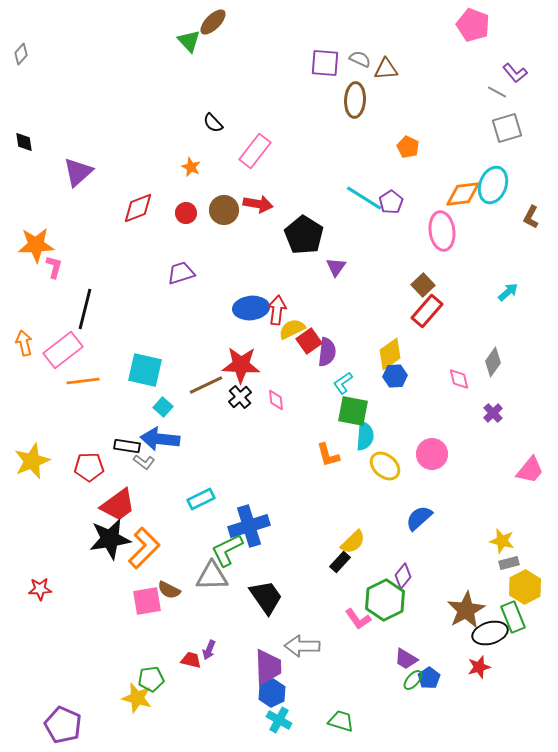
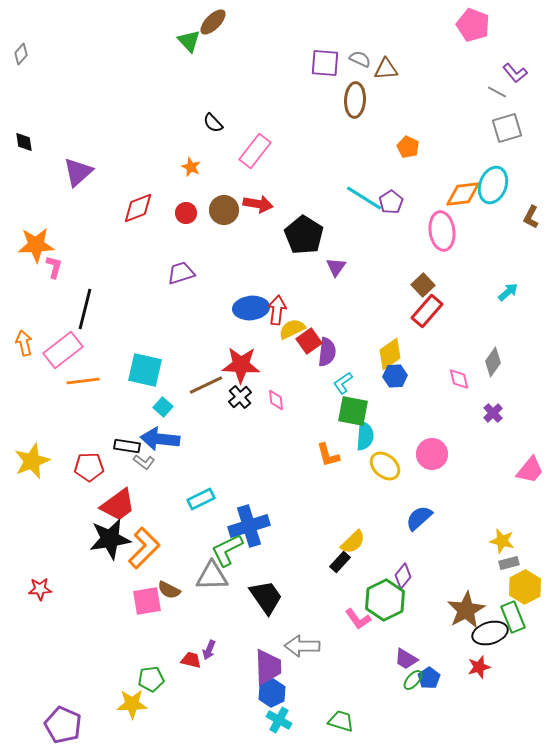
yellow star at (137, 698): moved 5 px left, 6 px down; rotated 16 degrees counterclockwise
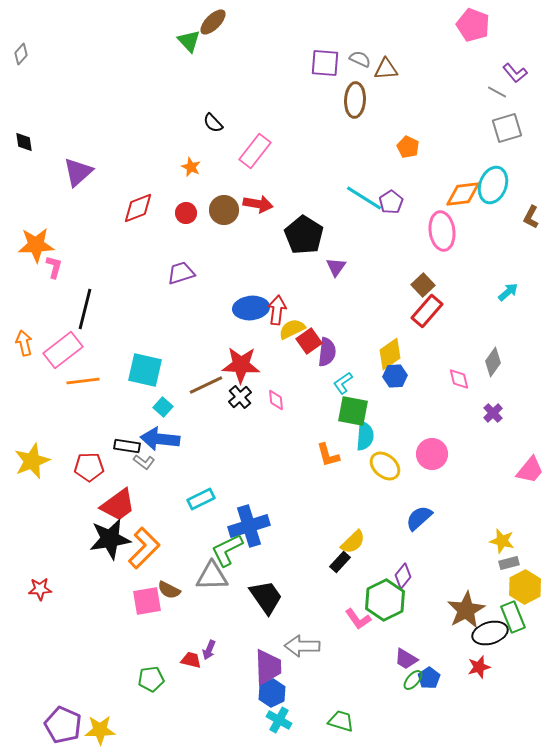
yellow star at (132, 704): moved 32 px left, 26 px down
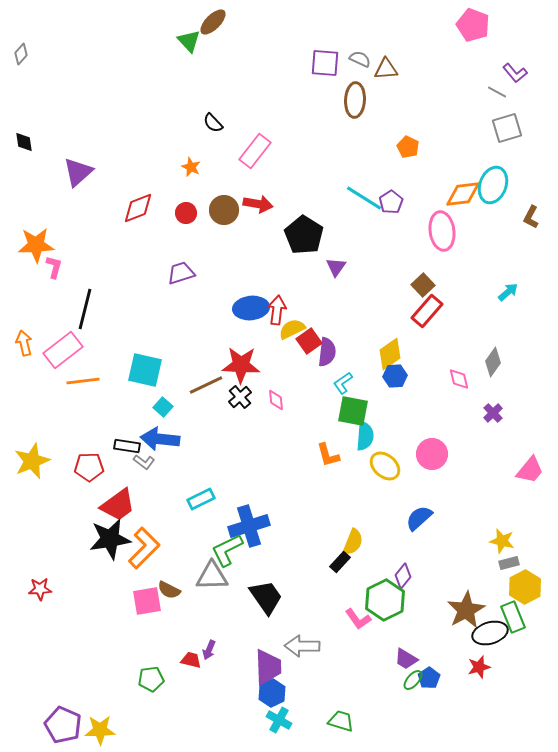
yellow semicircle at (353, 542): rotated 24 degrees counterclockwise
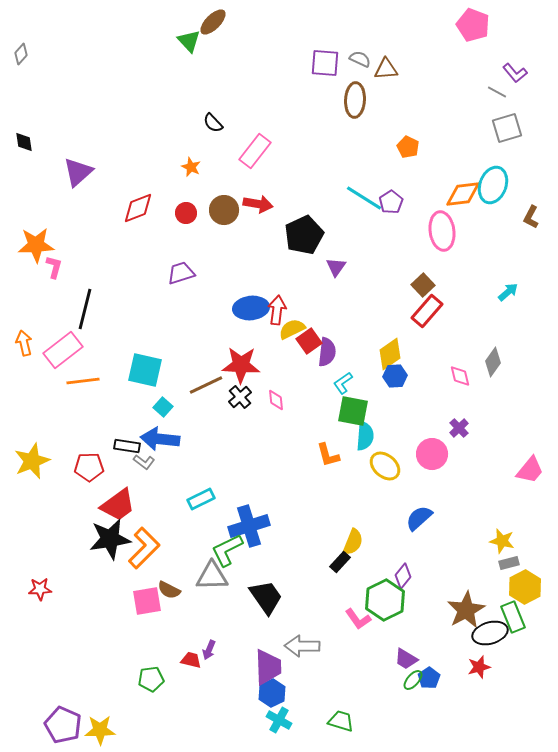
black pentagon at (304, 235): rotated 15 degrees clockwise
pink diamond at (459, 379): moved 1 px right, 3 px up
purple cross at (493, 413): moved 34 px left, 15 px down
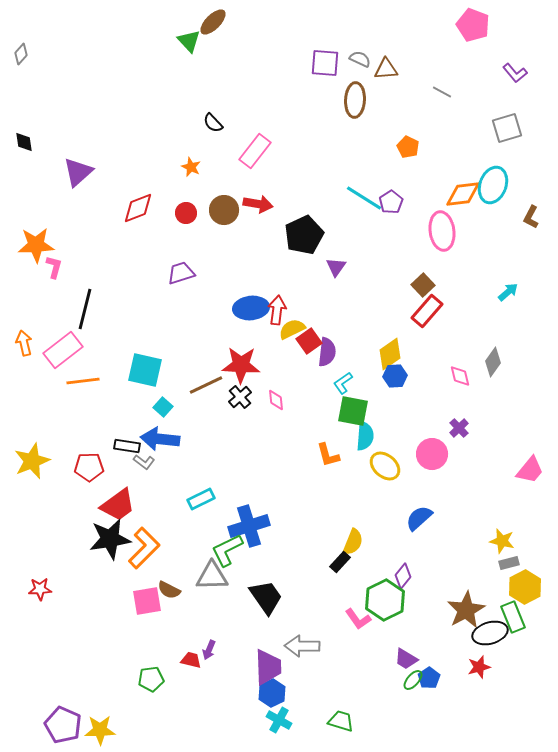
gray line at (497, 92): moved 55 px left
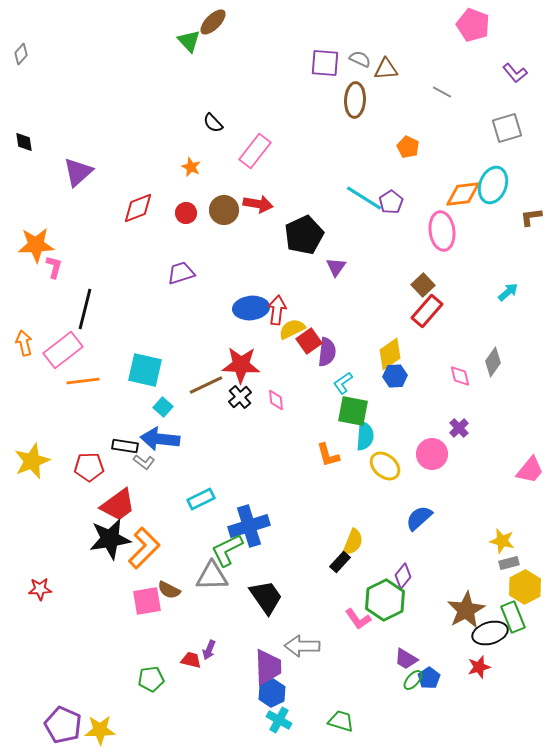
brown L-shape at (531, 217): rotated 55 degrees clockwise
black rectangle at (127, 446): moved 2 px left
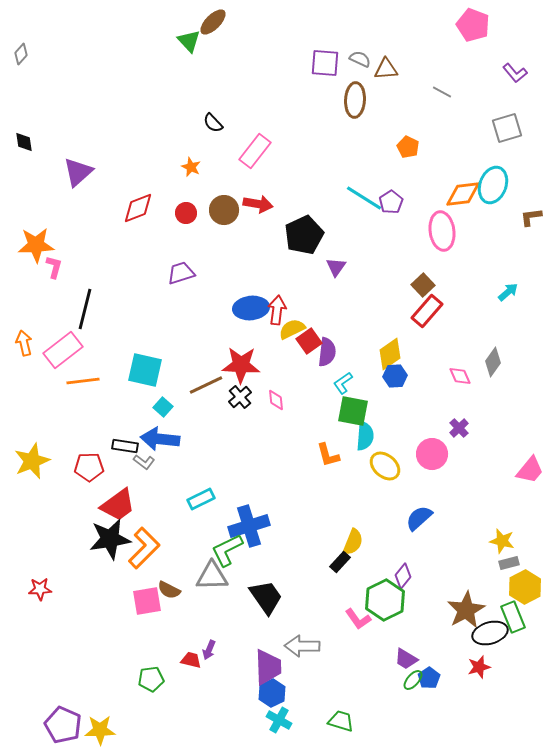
pink diamond at (460, 376): rotated 10 degrees counterclockwise
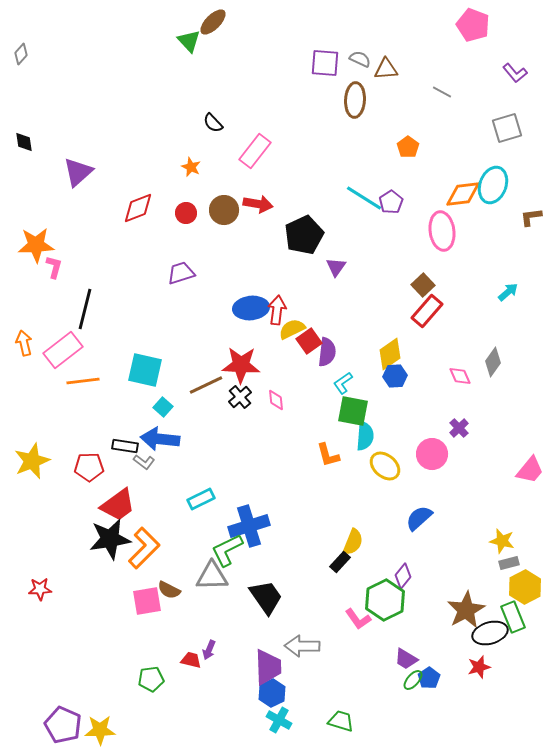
orange pentagon at (408, 147): rotated 10 degrees clockwise
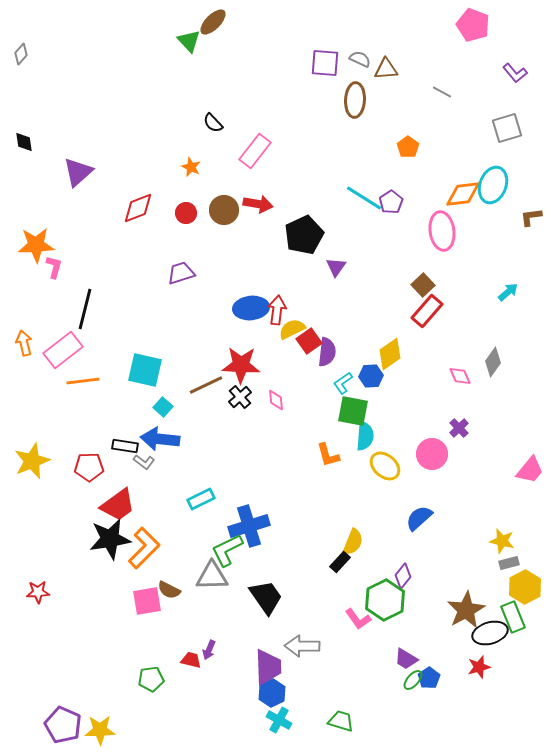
blue hexagon at (395, 376): moved 24 px left
red star at (40, 589): moved 2 px left, 3 px down
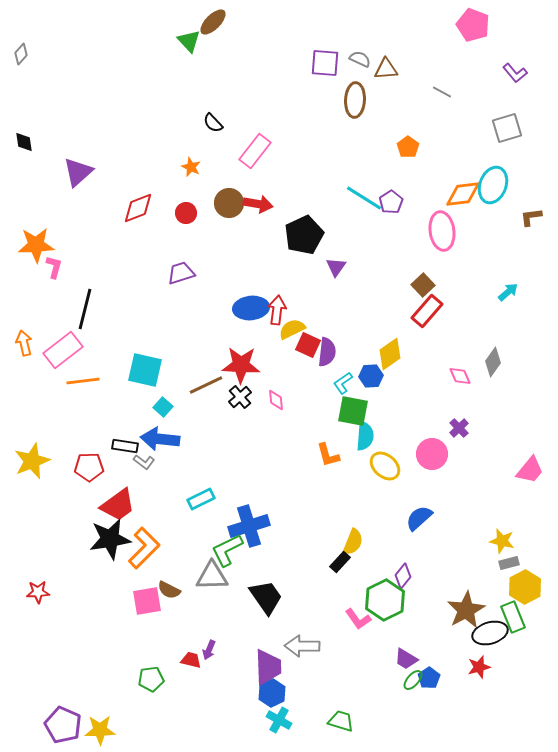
brown circle at (224, 210): moved 5 px right, 7 px up
red square at (309, 341): moved 1 px left, 4 px down; rotated 30 degrees counterclockwise
